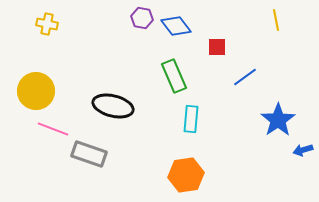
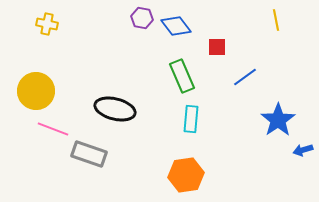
green rectangle: moved 8 px right
black ellipse: moved 2 px right, 3 px down
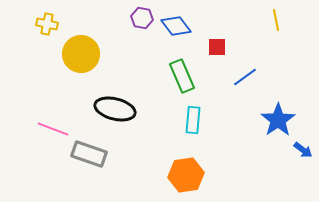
yellow circle: moved 45 px right, 37 px up
cyan rectangle: moved 2 px right, 1 px down
blue arrow: rotated 126 degrees counterclockwise
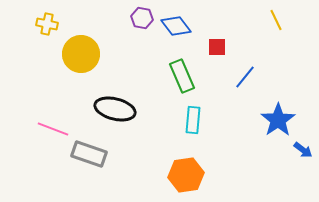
yellow line: rotated 15 degrees counterclockwise
blue line: rotated 15 degrees counterclockwise
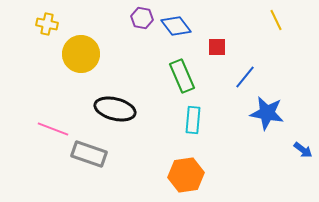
blue star: moved 11 px left, 7 px up; rotated 28 degrees counterclockwise
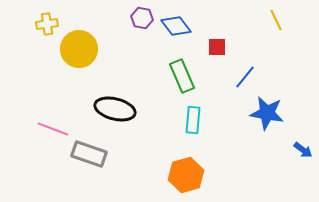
yellow cross: rotated 20 degrees counterclockwise
yellow circle: moved 2 px left, 5 px up
orange hexagon: rotated 8 degrees counterclockwise
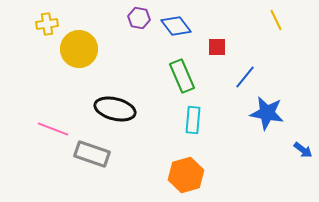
purple hexagon: moved 3 px left
gray rectangle: moved 3 px right
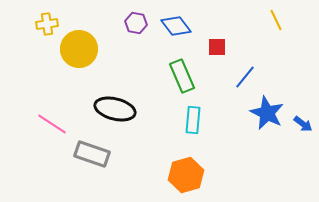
purple hexagon: moved 3 px left, 5 px down
blue star: rotated 16 degrees clockwise
pink line: moved 1 px left, 5 px up; rotated 12 degrees clockwise
blue arrow: moved 26 px up
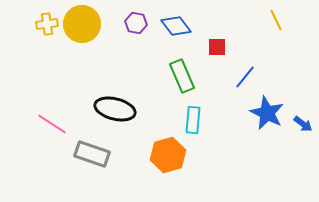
yellow circle: moved 3 px right, 25 px up
orange hexagon: moved 18 px left, 20 px up
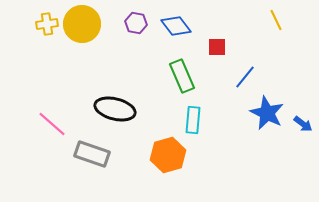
pink line: rotated 8 degrees clockwise
